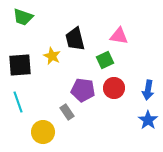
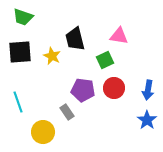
black square: moved 13 px up
blue star: moved 1 px left
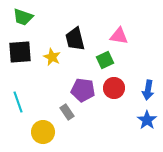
yellow star: moved 1 px down
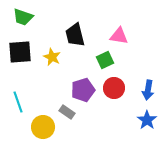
black trapezoid: moved 4 px up
purple pentagon: rotated 25 degrees counterclockwise
gray rectangle: rotated 21 degrees counterclockwise
yellow circle: moved 5 px up
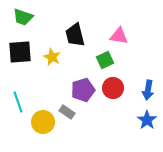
red circle: moved 1 px left
yellow circle: moved 5 px up
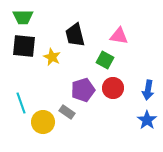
green trapezoid: rotated 20 degrees counterclockwise
black square: moved 4 px right, 6 px up; rotated 10 degrees clockwise
green square: rotated 36 degrees counterclockwise
cyan line: moved 3 px right, 1 px down
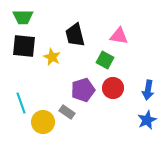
blue star: rotated 12 degrees clockwise
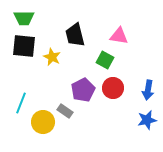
green trapezoid: moved 1 px right, 1 px down
purple pentagon: rotated 10 degrees counterclockwise
cyan line: rotated 40 degrees clockwise
gray rectangle: moved 2 px left, 1 px up
blue star: rotated 12 degrees clockwise
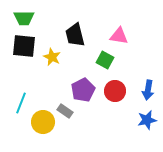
red circle: moved 2 px right, 3 px down
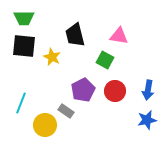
gray rectangle: moved 1 px right
yellow circle: moved 2 px right, 3 px down
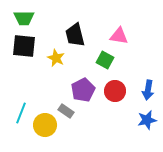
yellow star: moved 4 px right, 1 px down
cyan line: moved 10 px down
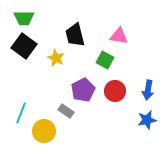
black square: rotated 30 degrees clockwise
yellow circle: moved 1 px left, 6 px down
